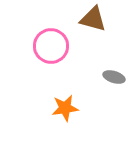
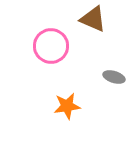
brown triangle: rotated 8 degrees clockwise
orange star: moved 2 px right, 2 px up
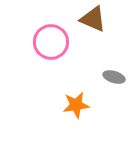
pink circle: moved 4 px up
orange star: moved 9 px right, 1 px up
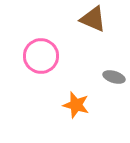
pink circle: moved 10 px left, 14 px down
orange star: rotated 24 degrees clockwise
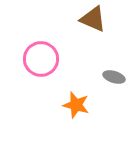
pink circle: moved 3 px down
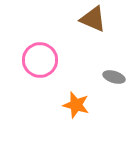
pink circle: moved 1 px left, 1 px down
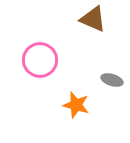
gray ellipse: moved 2 px left, 3 px down
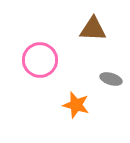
brown triangle: moved 10 px down; rotated 20 degrees counterclockwise
gray ellipse: moved 1 px left, 1 px up
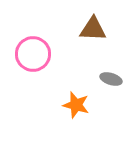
pink circle: moved 7 px left, 6 px up
